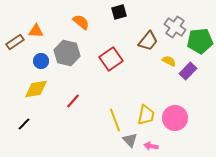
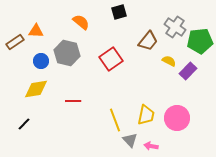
red line: rotated 49 degrees clockwise
pink circle: moved 2 px right
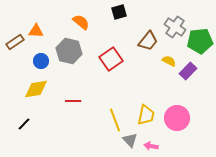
gray hexagon: moved 2 px right, 2 px up
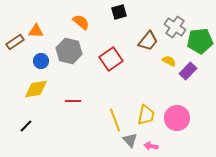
black line: moved 2 px right, 2 px down
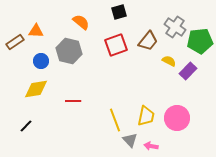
red square: moved 5 px right, 14 px up; rotated 15 degrees clockwise
yellow trapezoid: moved 1 px down
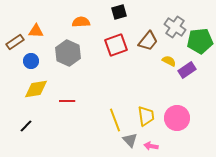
orange semicircle: rotated 42 degrees counterclockwise
gray hexagon: moved 1 px left, 2 px down; rotated 10 degrees clockwise
blue circle: moved 10 px left
purple rectangle: moved 1 px left, 1 px up; rotated 12 degrees clockwise
red line: moved 6 px left
yellow trapezoid: rotated 20 degrees counterclockwise
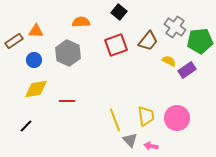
black square: rotated 35 degrees counterclockwise
brown rectangle: moved 1 px left, 1 px up
blue circle: moved 3 px right, 1 px up
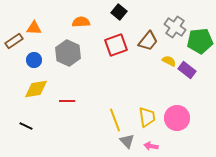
orange triangle: moved 2 px left, 3 px up
purple rectangle: rotated 72 degrees clockwise
yellow trapezoid: moved 1 px right, 1 px down
black line: rotated 72 degrees clockwise
gray triangle: moved 3 px left, 1 px down
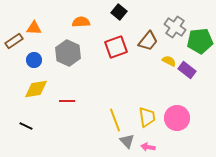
red square: moved 2 px down
pink arrow: moved 3 px left, 1 px down
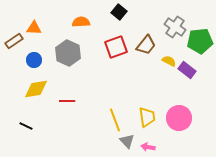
brown trapezoid: moved 2 px left, 4 px down
pink circle: moved 2 px right
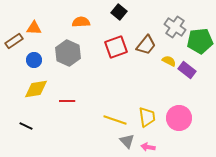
yellow line: rotated 50 degrees counterclockwise
